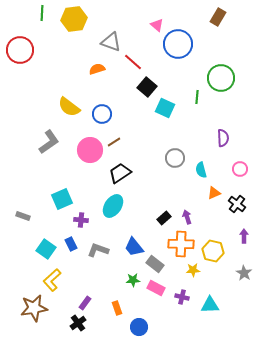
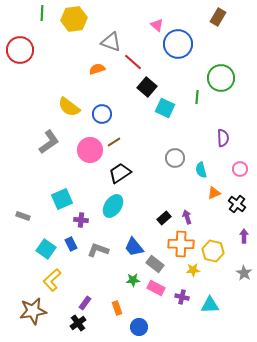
brown star at (34, 308): moved 1 px left, 3 px down
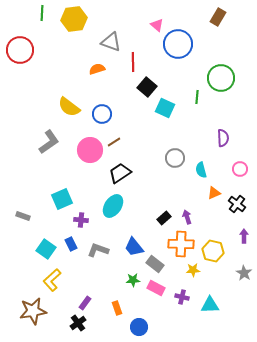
red line at (133, 62): rotated 48 degrees clockwise
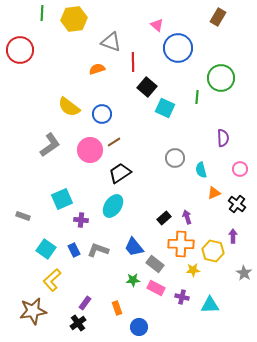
blue circle at (178, 44): moved 4 px down
gray L-shape at (49, 142): moved 1 px right, 3 px down
purple arrow at (244, 236): moved 11 px left
blue rectangle at (71, 244): moved 3 px right, 6 px down
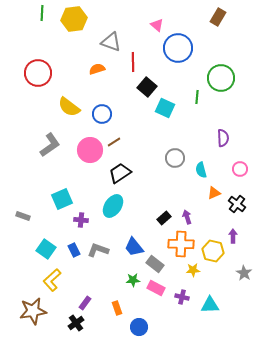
red circle at (20, 50): moved 18 px right, 23 px down
black cross at (78, 323): moved 2 px left
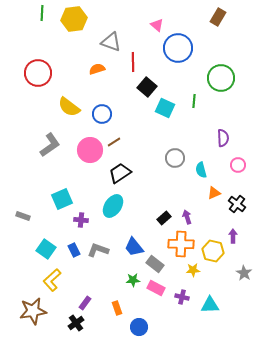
green line at (197, 97): moved 3 px left, 4 px down
pink circle at (240, 169): moved 2 px left, 4 px up
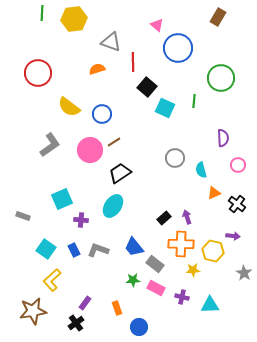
purple arrow at (233, 236): rotated 96 degrees clockwise
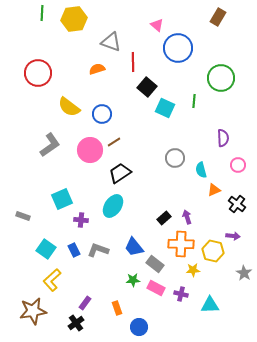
orange triangle at (214, 193): moved 3 px up
purple cross at (182, 297): moved 1 px left, 3 px up
